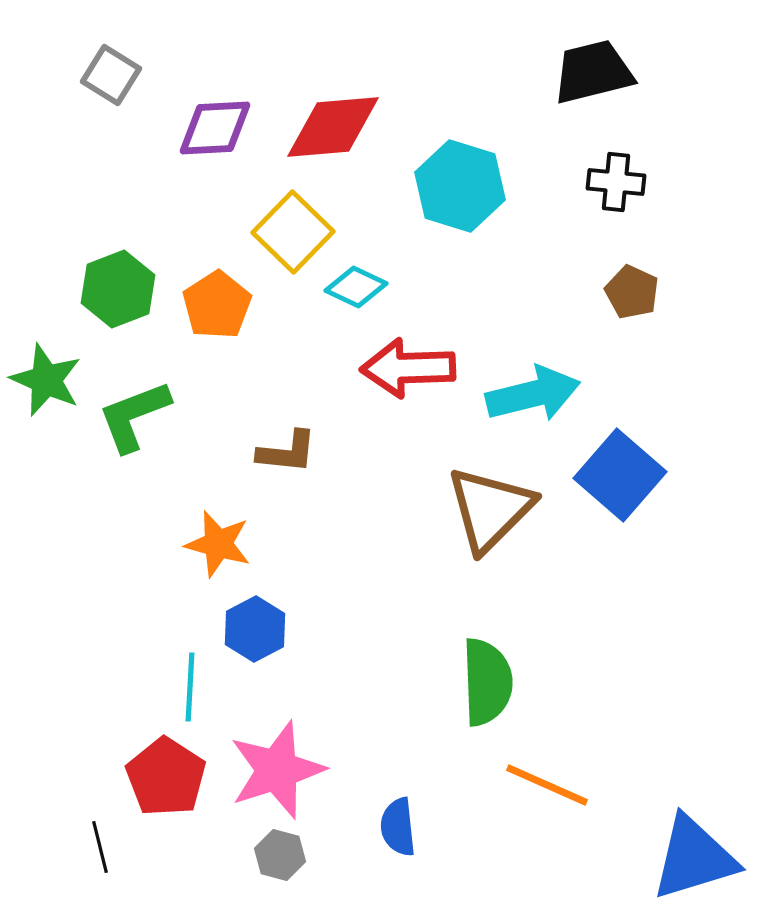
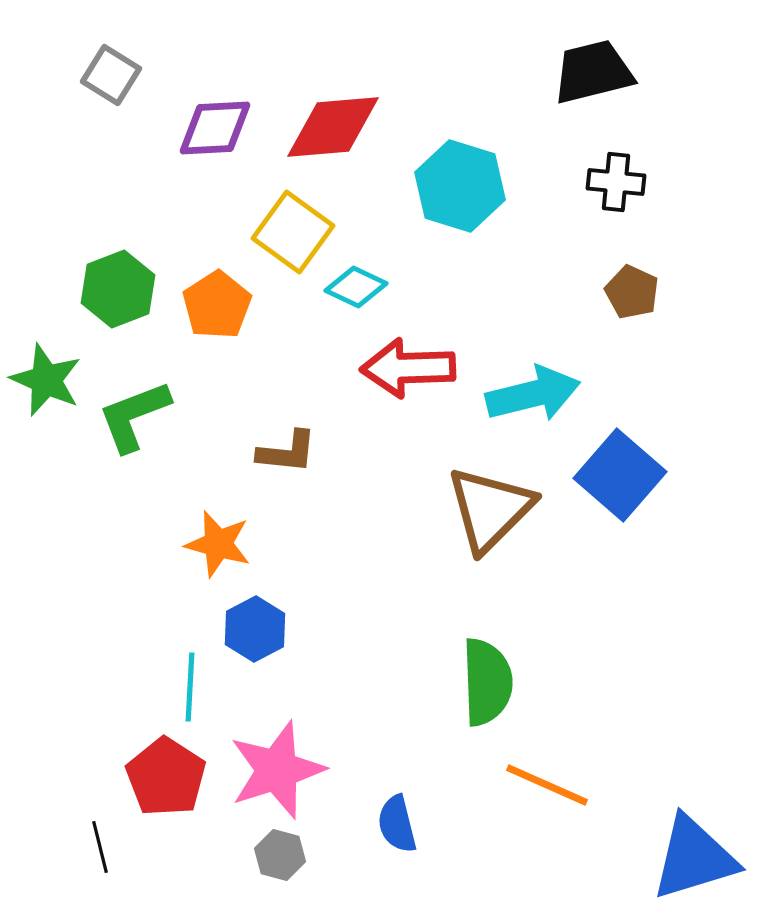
yellow square: rotated 8 degrees counterclockwise
blue semicircle: moved 1 px left, 3 px up; rotated 8 degrees counterclockwise
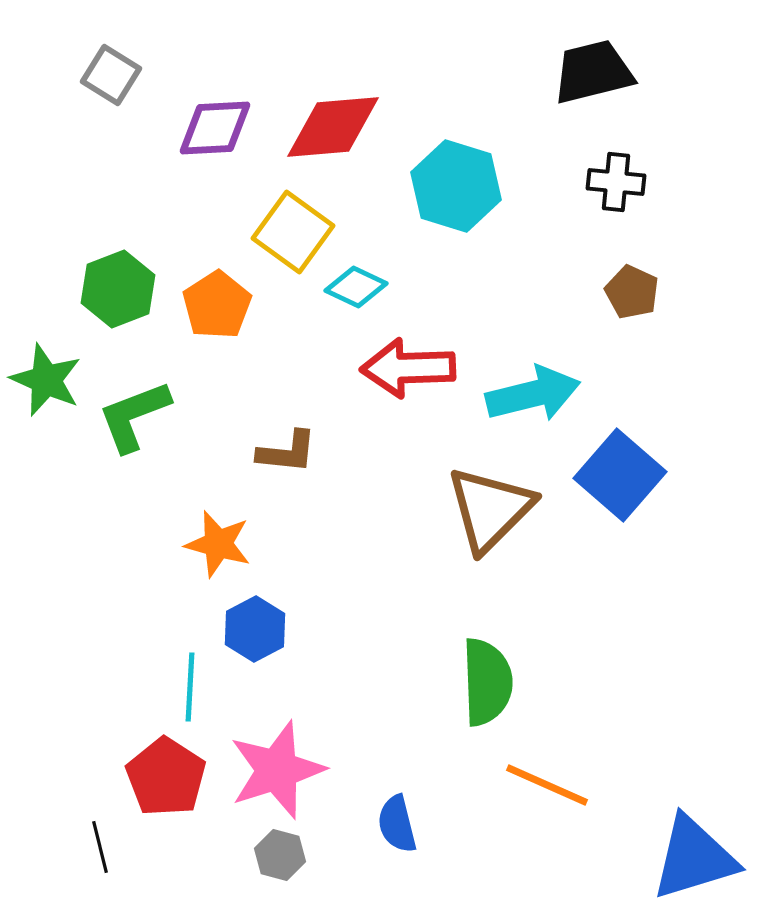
cyan hexagon: moved 4 px left
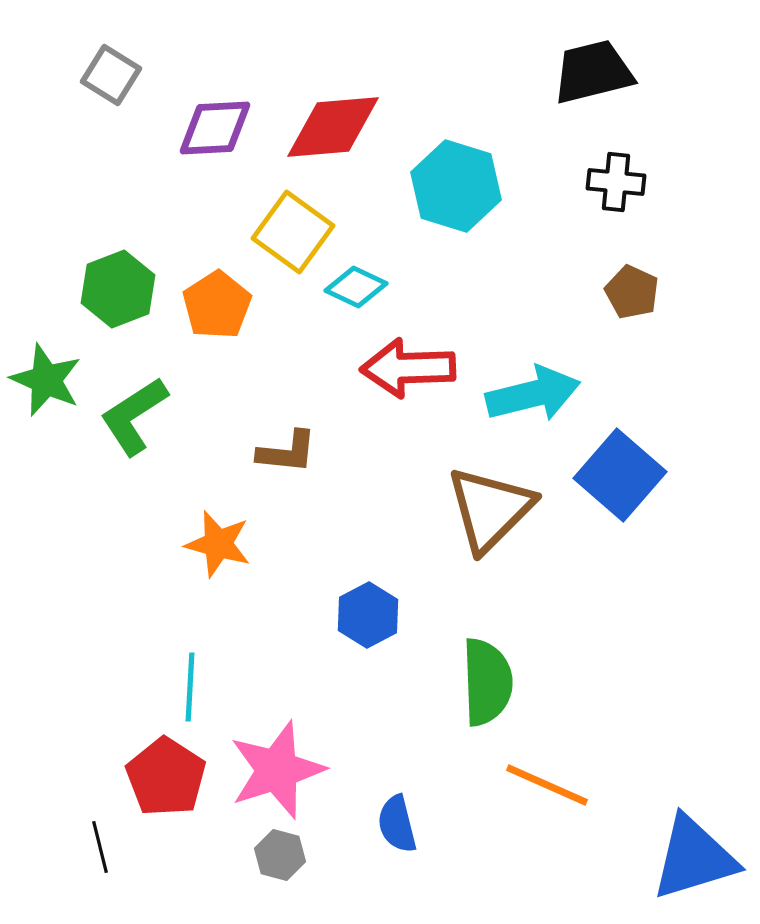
green L-shape: rotated 12 degrees counterclockwise
blue hexagon: moved 113 px right, 14 px up
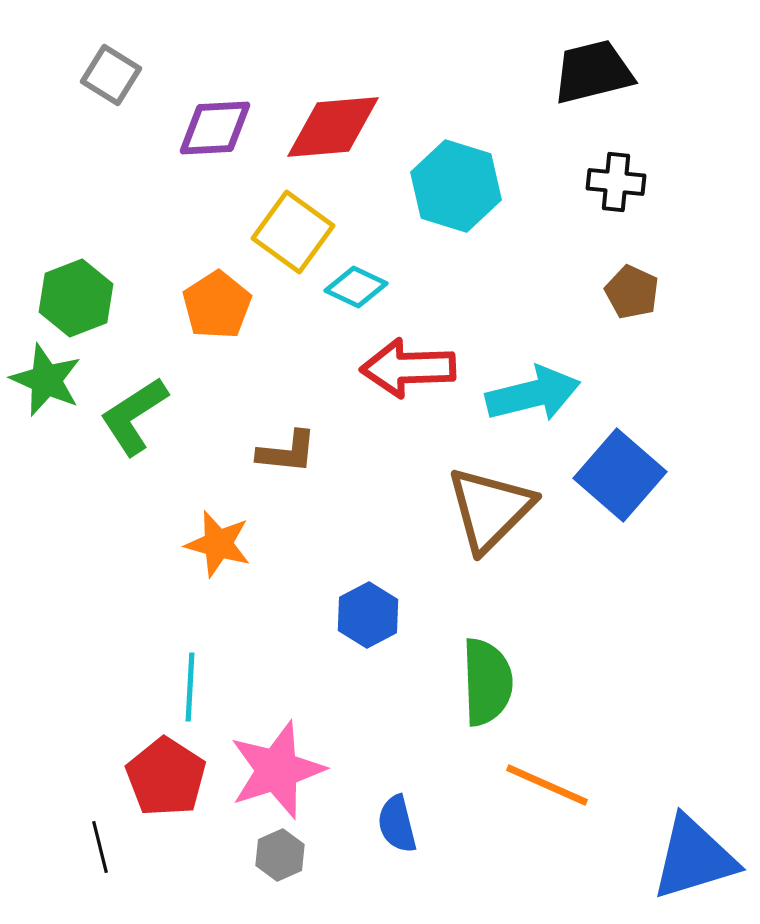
green hexagon: moved 42 px left, 9 px down
gray hexagon: rotated 21 degrees clockwise
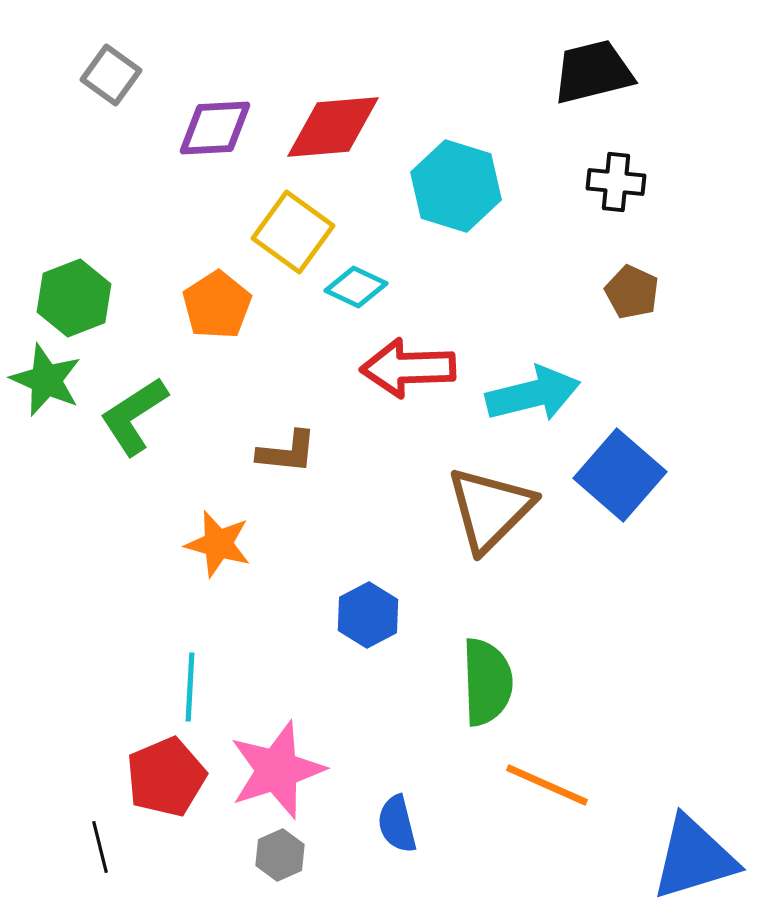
gray square: rotated 4 degrees clockwise
green hexagon: moved 2 px left
red pentagon: rotated 16 degrees clockwise
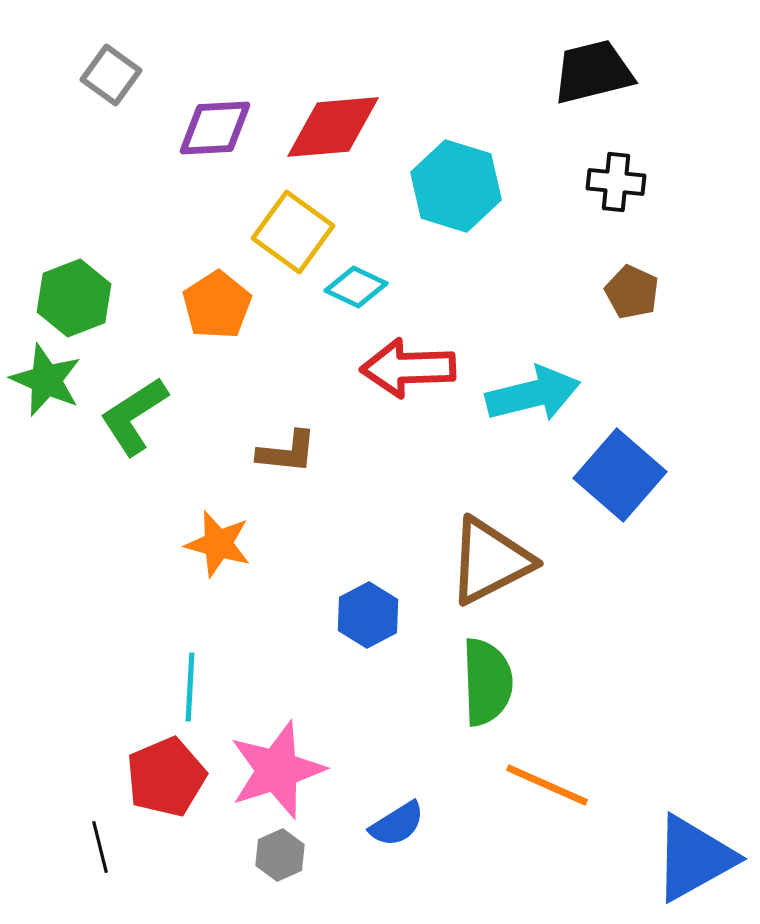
brown triangle: moved 52 px down; rotated 18 degrees clockwise
blue semicircle: rotated 108 degrees counterclockwise
blue triangle: rotated 12 degrees counterclockwise
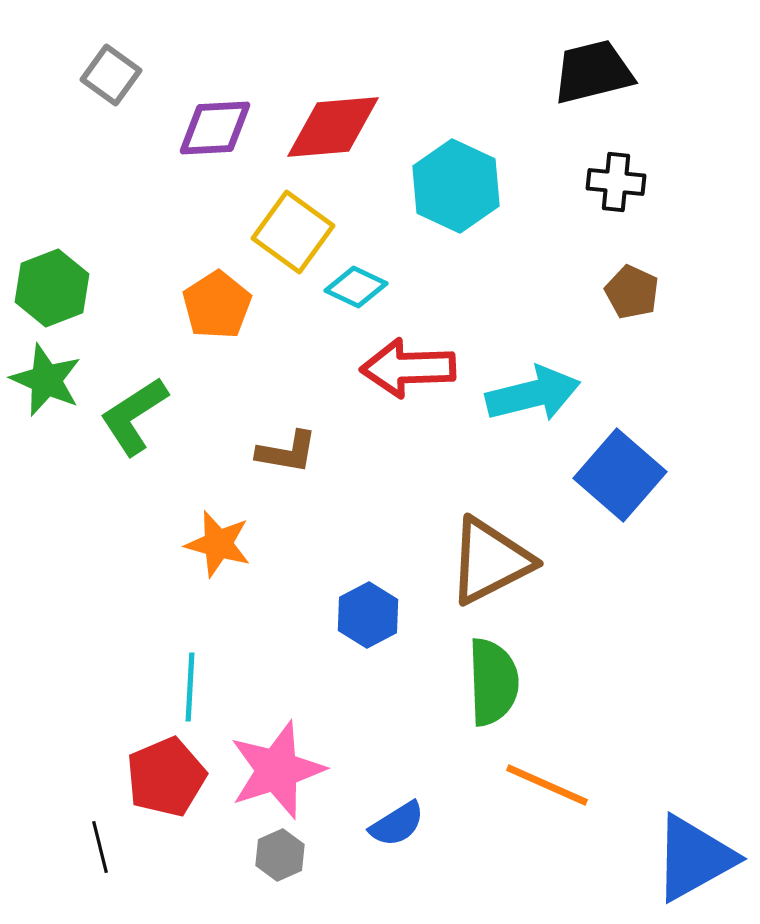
cyan hexagon: rotated 8 degrees clockwise
green hexagon: moved 22 px left, 10 px up
brown L-shape: rotated 4 degrees clockwise
green semicircle: moved 6 px right
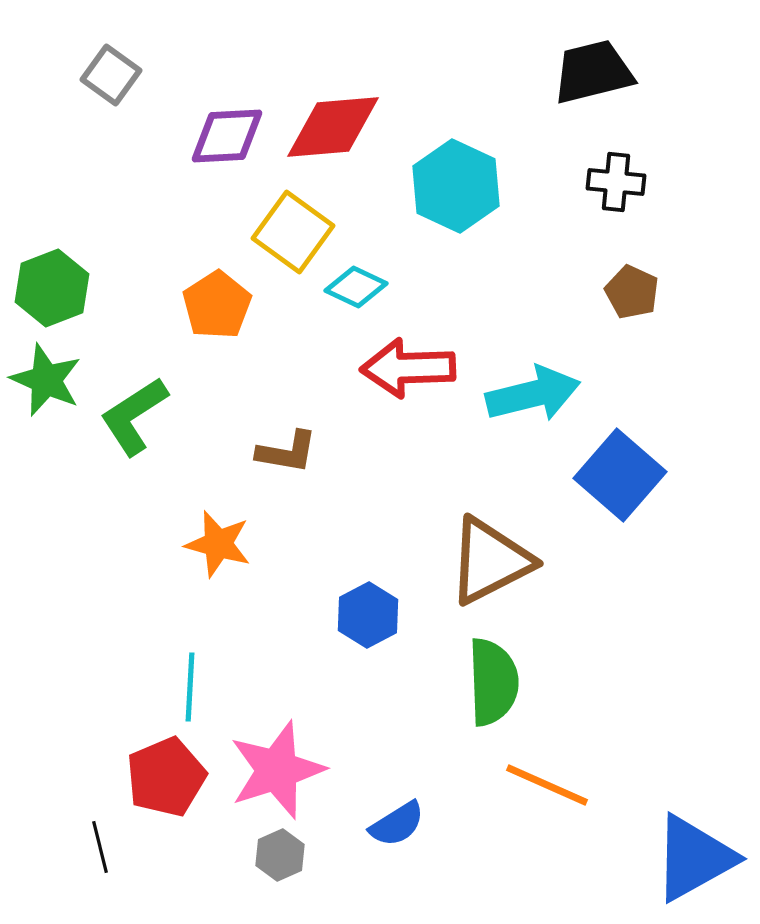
purple diamond: moved 12 px right, 8 px down
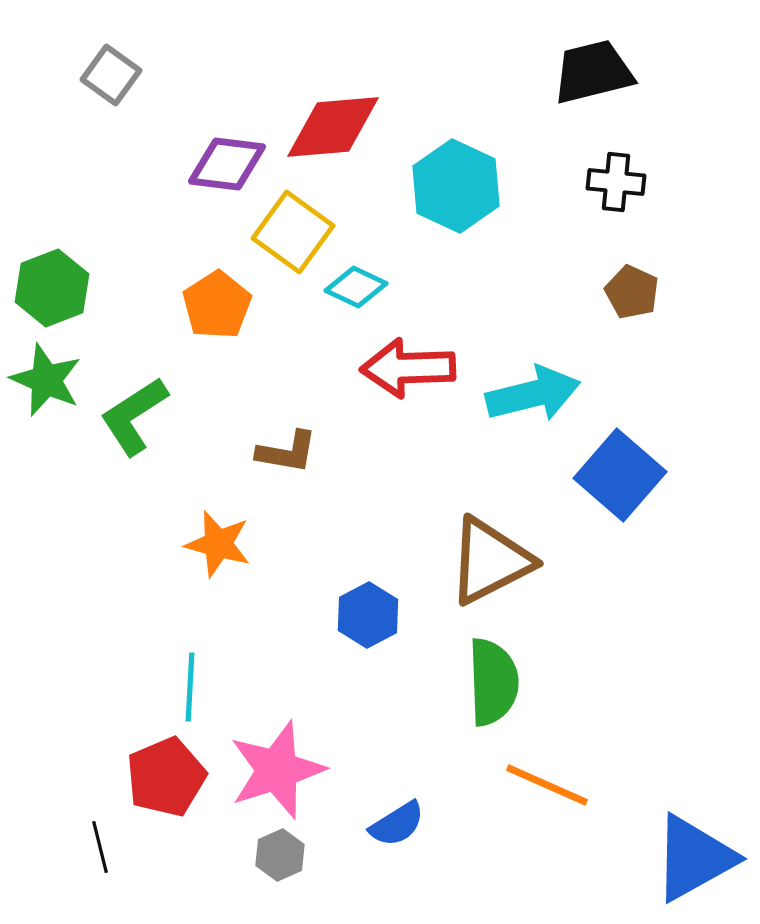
purple diamond: moved 28 px down; rotated 10 degrees clockwise
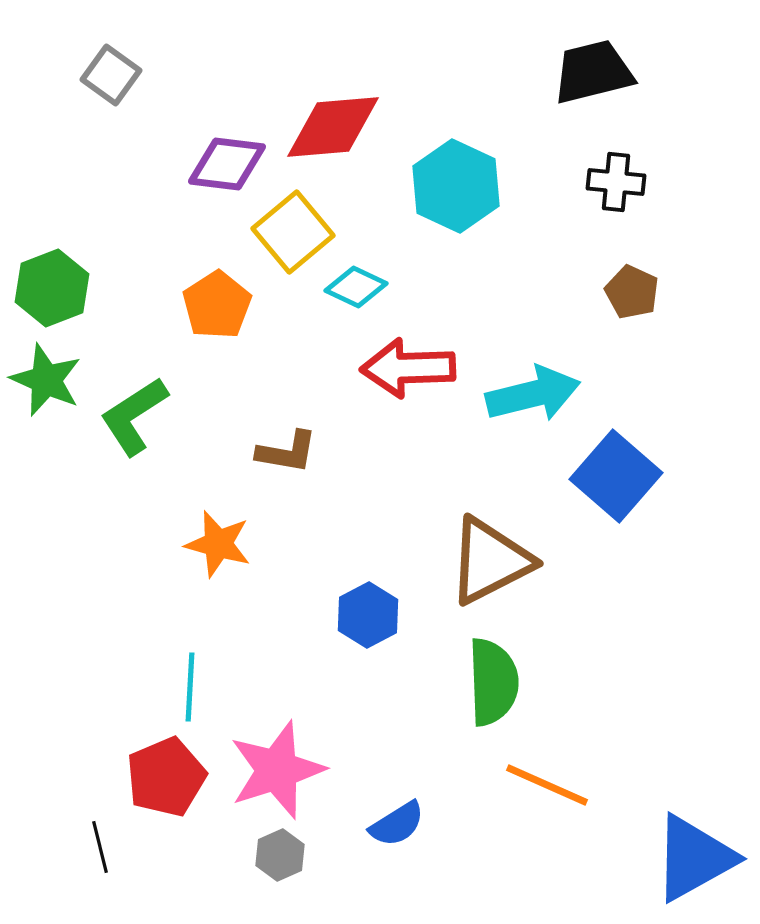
yellow square: rotated 14 degrees clockwise
blue square: moved 4 px left, 1 px down
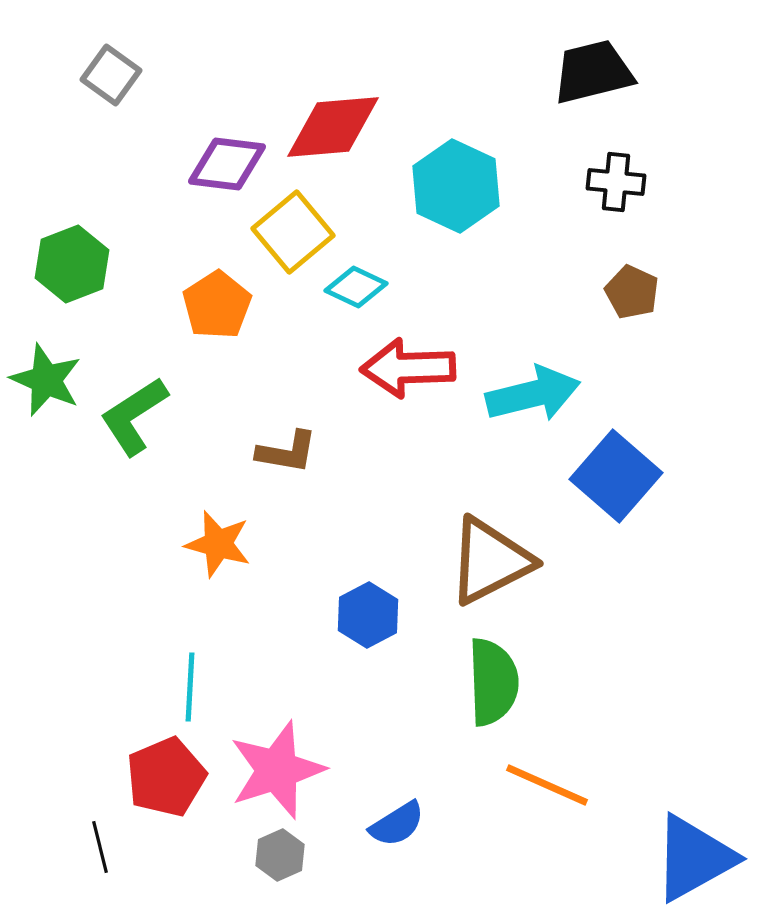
green hexagon: moved 20 px right, 24 px up
